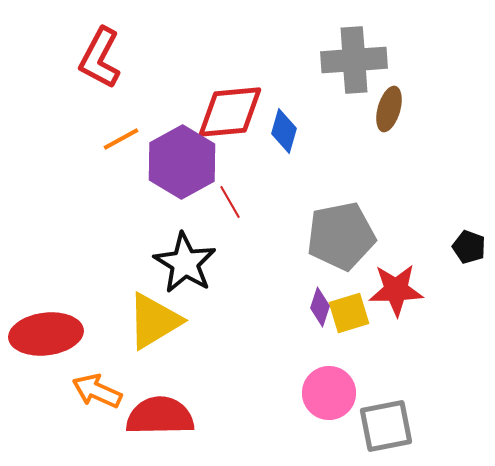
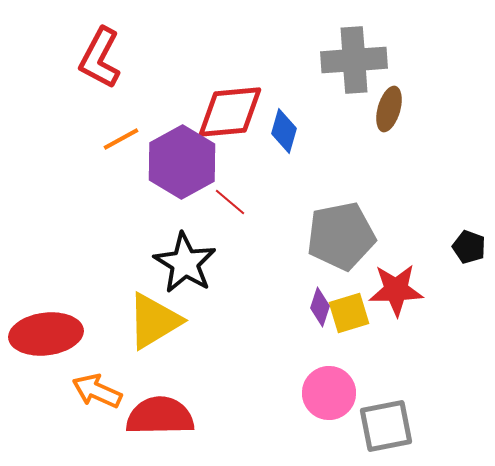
red line: rotated 20 degrees counterclockwise
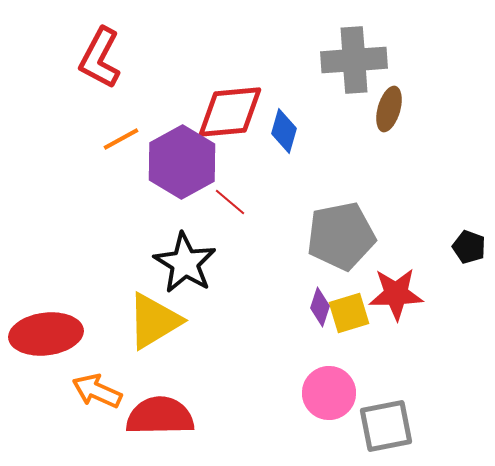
red star: moved 4 px down
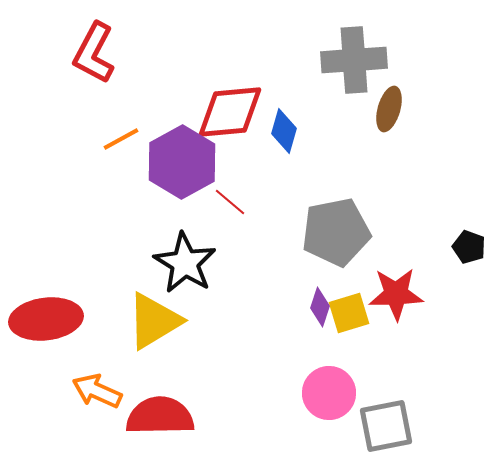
red L-shape: moved 6 px left, 5 px up
gray pentagon: moved 5 px left, 4 px up
red ellipse: moved 15 px up
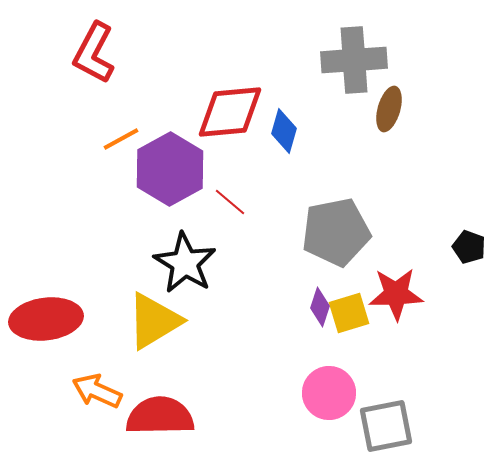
purple hexagon: moved 12 px left, 7 px down
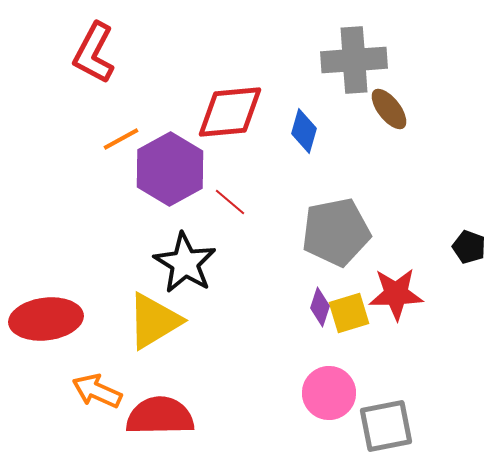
brown ellipse: rotated 54 degrees counterclockwise
blue diamond: moved 20 px right
